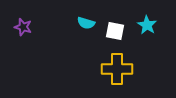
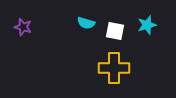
cyan star: rotated 24 degrees clockwise
yellow cross: moved 3 px left, 1 px up
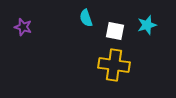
cyan semicircle: moved 5 px up; rotated 54 degrees clockwise
yellow cross: moved 3 px up; rotated 8 degrees clockwise
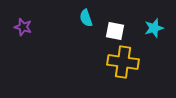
cyan star: moved 7 px right, 3 px down
yellow cross: moved 9 px right, 3 px up
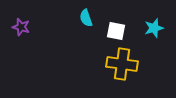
purple star: moved 2 px left
white square: moved 1 px right
yellow cross: moved 1 px left, 2 px down
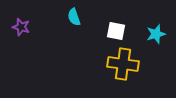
cyan semicircle: moved 12 px left, 1 px up
cyan star: moved 2 px right, 6 px down
yellow cross: moved 1 px right
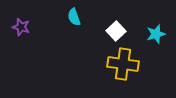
white square: rotated 36 degrees clockwise
